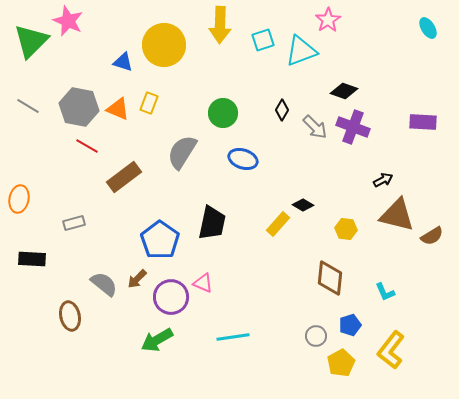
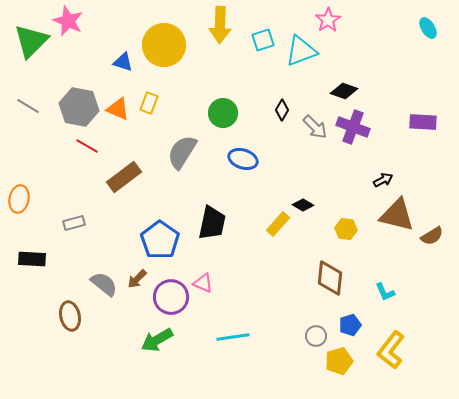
yellow pentagon at (341, 363): moved 2 px left, 2 px up; rotated 12 degrees clockwise
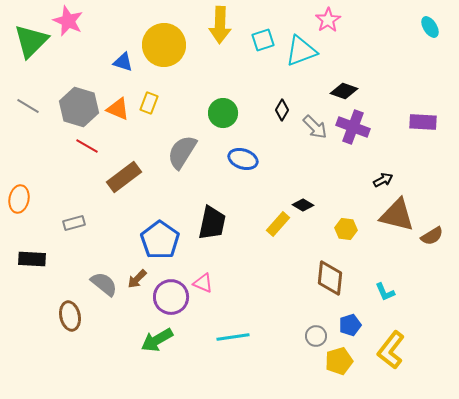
cyan ellipse at (428, 28): moved 2 px right, 1 px up
gray hexagon at (79, 107): rotated 6 degrees clockwise
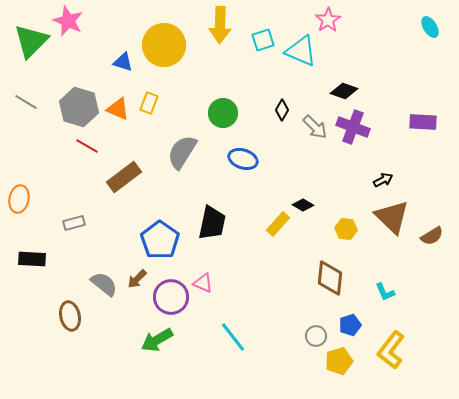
cyan triangle at (301, 51): rotated 44 degrees clockwise
gray line at (28, 106): moved 2 px left, 4 px up
brown triangle at (397, 215): moved 5 px left, 2 px down; rotated 30 degrees clockwise
cyan line at (233, 337): rotated 60 degrees clockwise
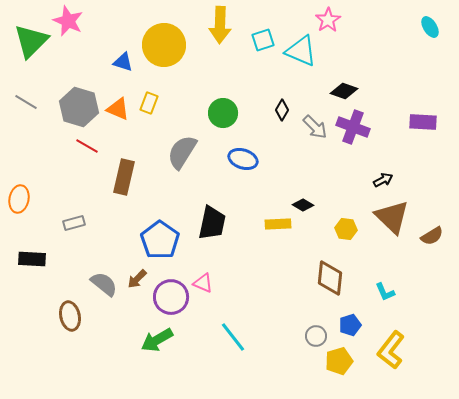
brown rectangle at (124, 177): rotated 40 degrees counterclockwise
yellow rectangle at (278, 224): rotated 45 degrees clockwise
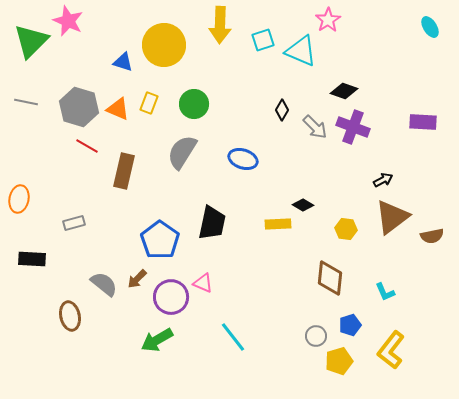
gray line at (26, 102): rotated 20 degrees counterclockwise
green circle at (223, 113): moved 29 px left, 9 px up
brown rectangle at (124, 177): moved 6 px up
brown triangle at (392, 217): rotated 39 degrees clockwise
brown semicircle at (432, 236): rotated 20 degrees clockwise
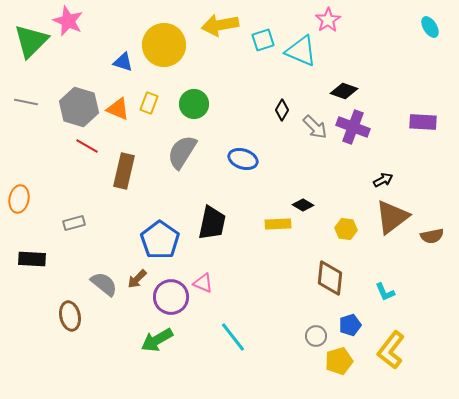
yellow arrow at (220, 25): rotated 78 degrees clockwise
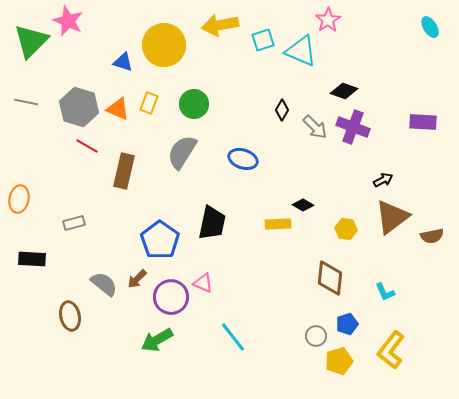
blue pentagon at (350, 325): moved 3 px left, 1 px up
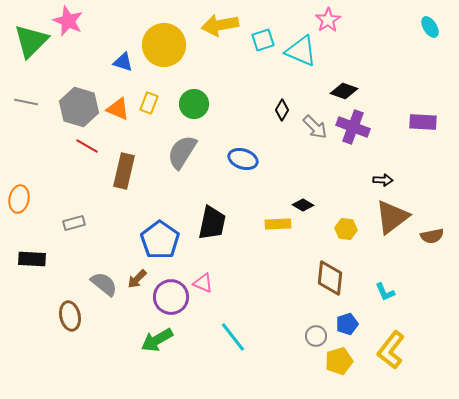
black arrow at (383, 180): rotated 30 degrees clockwise
